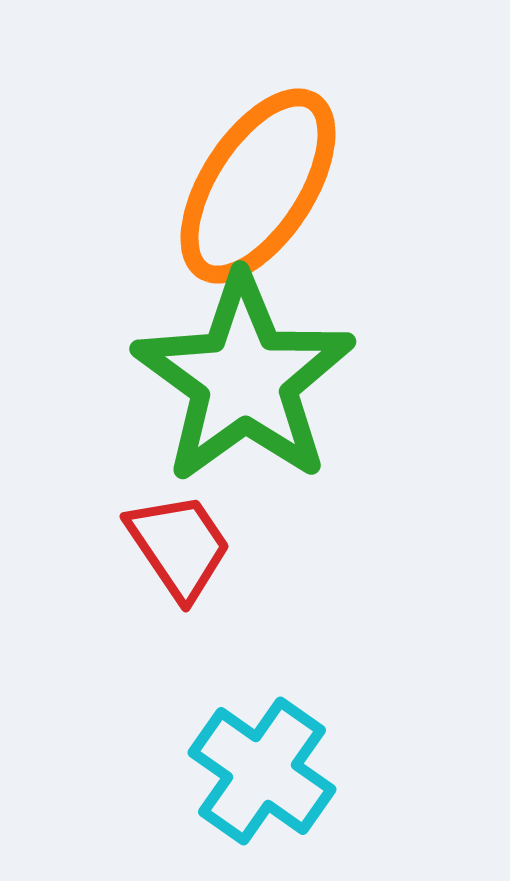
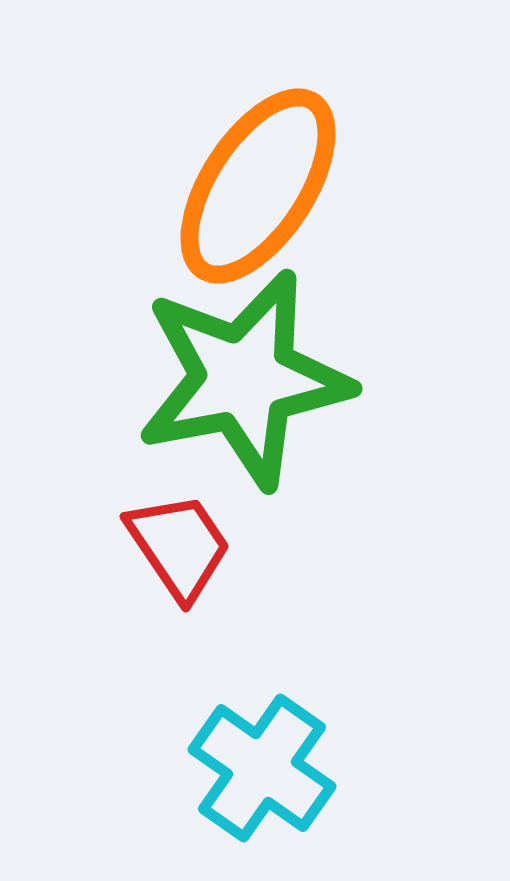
green star: rotated 25 degrees clockwise
cyan cross: moved 3 px up
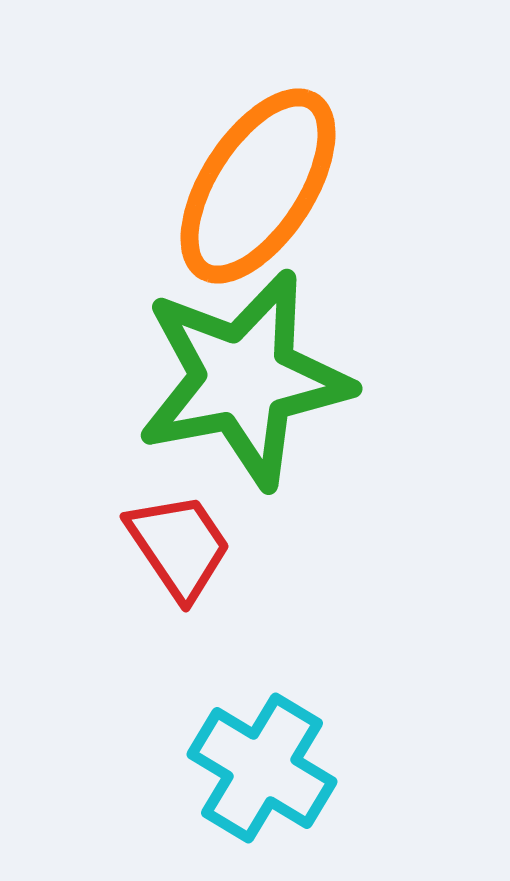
cyan cross: rotated 4 degrees counterclockwise
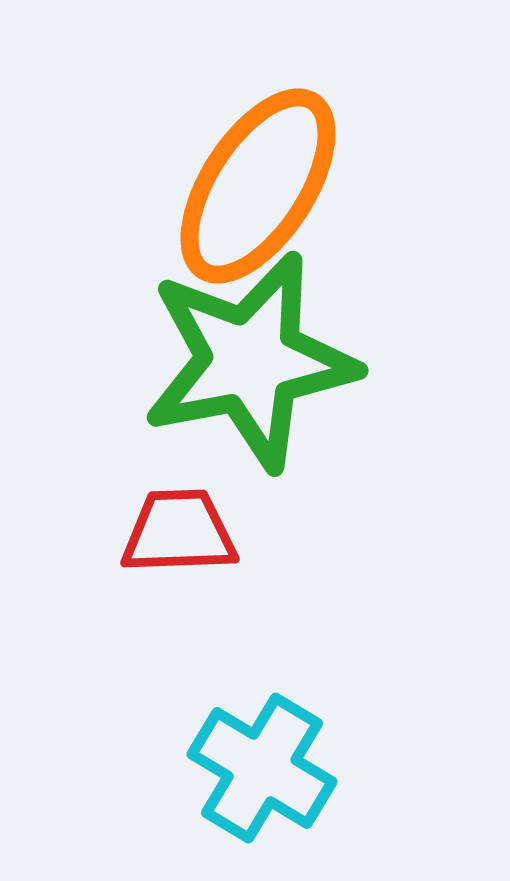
green star: moved 6 px right, 18 px up
red trapezoid: moved 14 px up; rotated 58 degrees counterclockwise
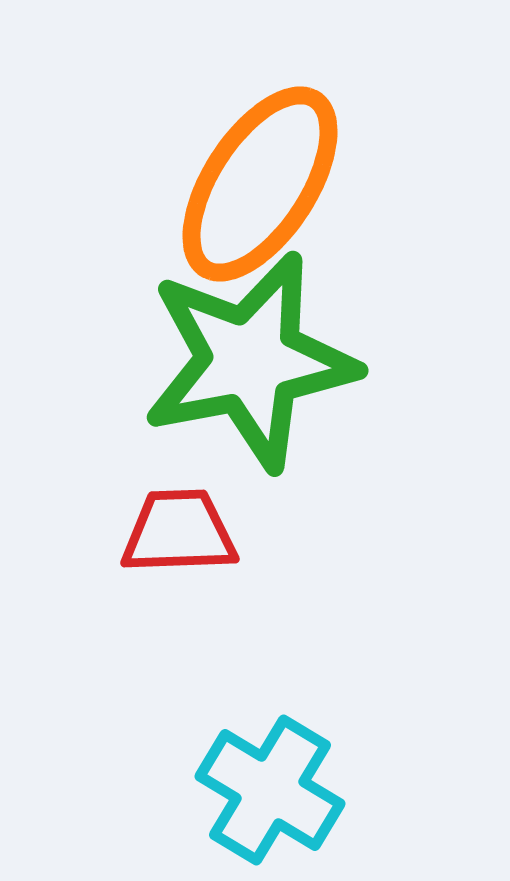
orange ellipse: moved 2 px right, 2 px up
cyan cross: moved 8 px right, 22 px down
